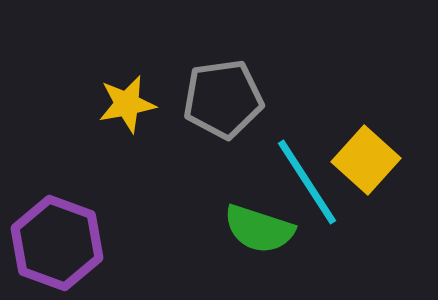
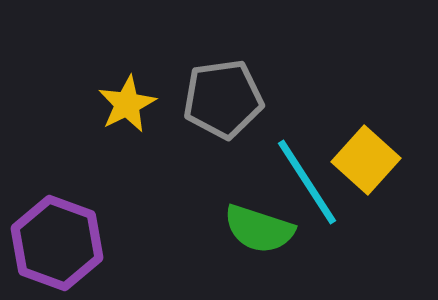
yellow star: rotated 16 degrees counterclockwise
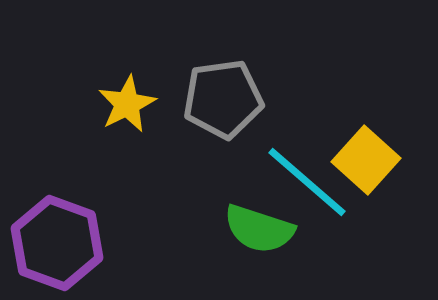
cyan line: rotated 16 degrees counterclockwise
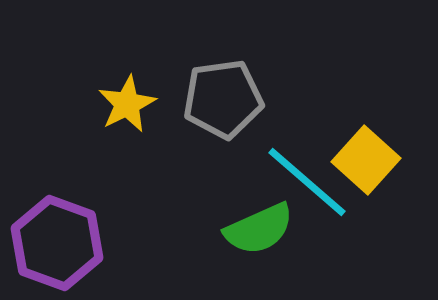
green semicircle: rotated 42 degrees counterclockwise
